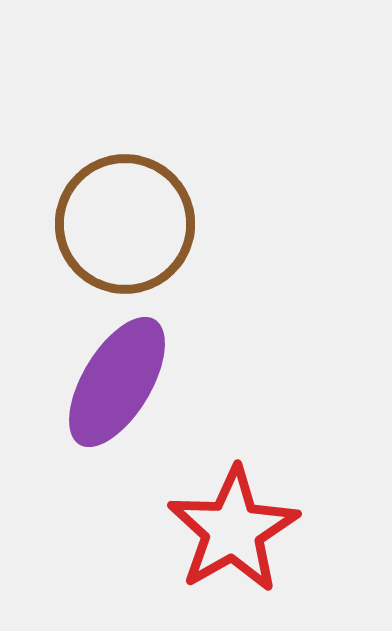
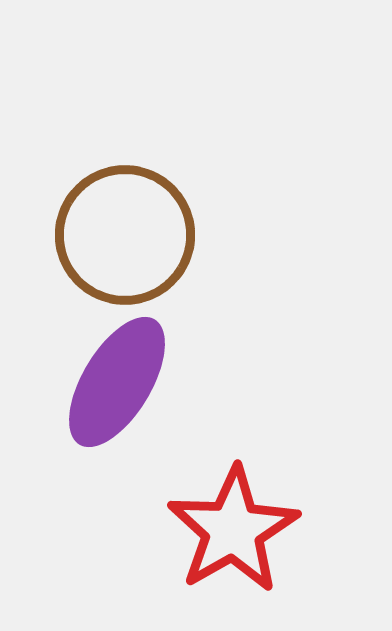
brown circle: moved 11 px down
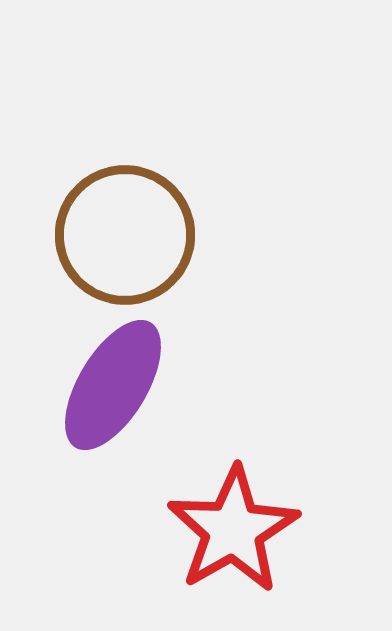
purple ellipse: moved 4 px left, 3 px down
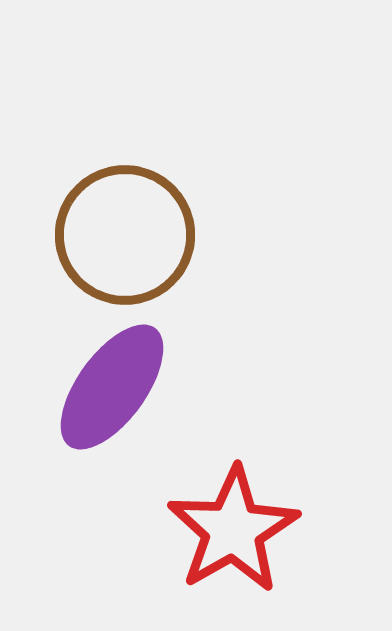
purple ellipse: moved 1 px left, 2 px down; rotated 5 degrees clockwise
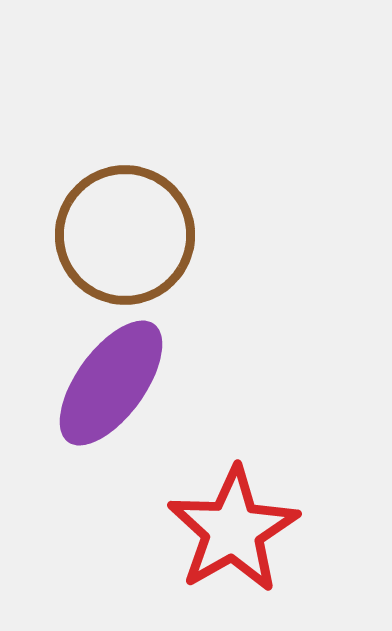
purple ellipse: moved 1 px left, 4 px up
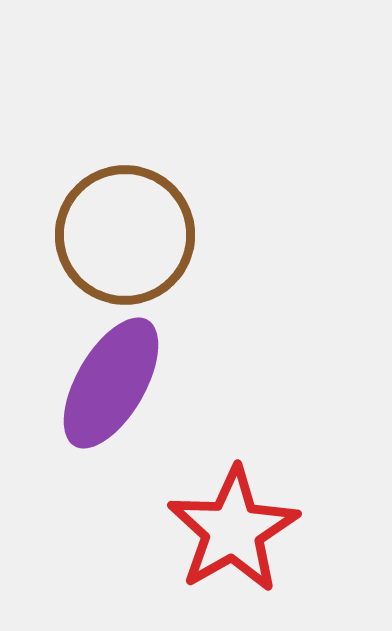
purple ellipse: rotated 6 degrees counterclockwise
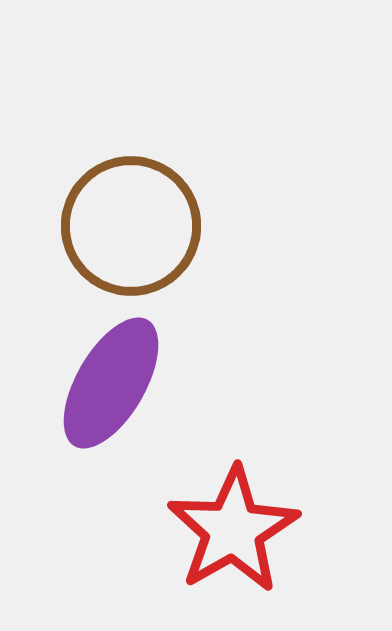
brown circle: moved 6 px right, 9 px up
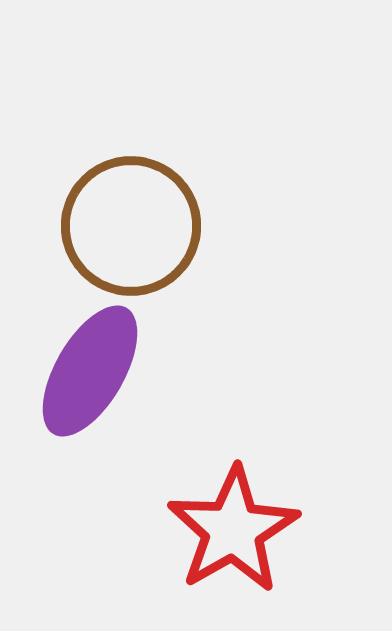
purple ellipse: moved 21 px left, 12 px up
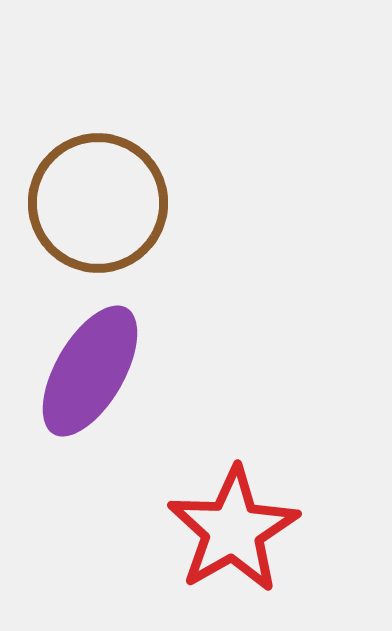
brown circle: moved 33 px left, 23 px up
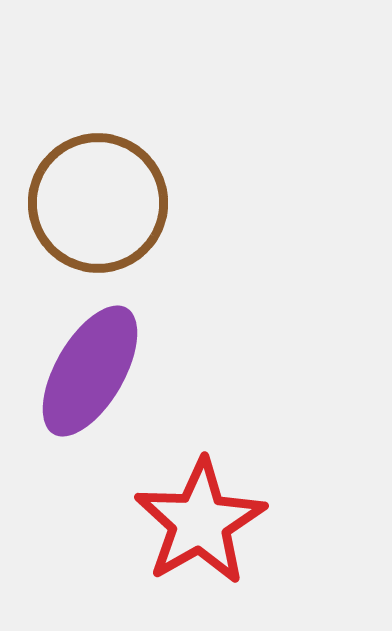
red star: moved 33 px left, 8 px up
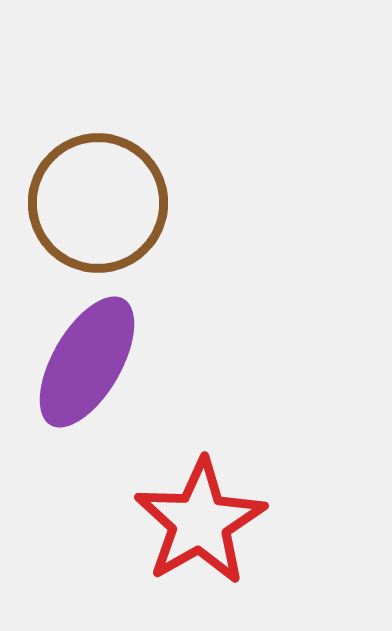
purple ellipse: moved 3 px left, 9 px up
